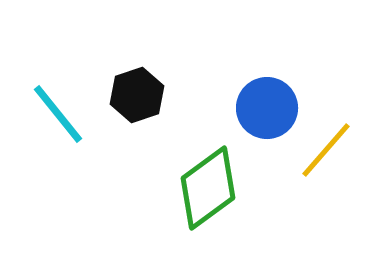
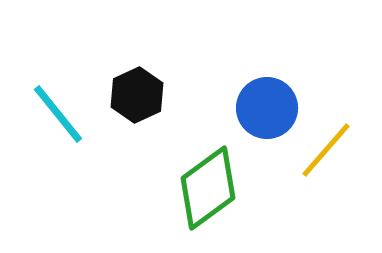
black hexagon: rotated 6 degrees counterclockwise
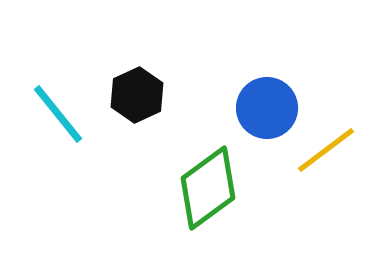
yellow line: rotated 12 degrees clockwise
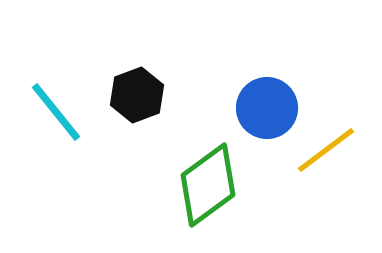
black hexagon: rotated 4 degrees clockwise
cyan line: moved 2 px left, 2 px up
green diamond: moved 3 px up
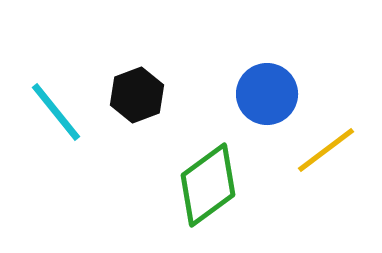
blue circle: moved 14 px up
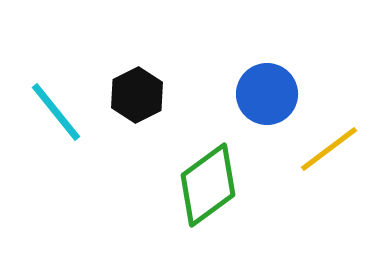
black hexagon: rotated 6 degrees counterclockwise
yellow line: moved 3 px right, 1 px up
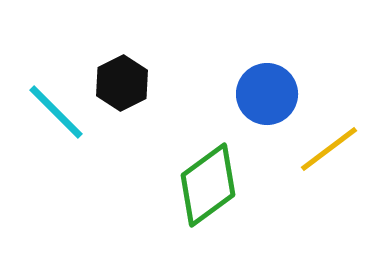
black hexagon: moved 15 px left, 12 px up
cyan line: rotated 6 degrees counterclockwise
